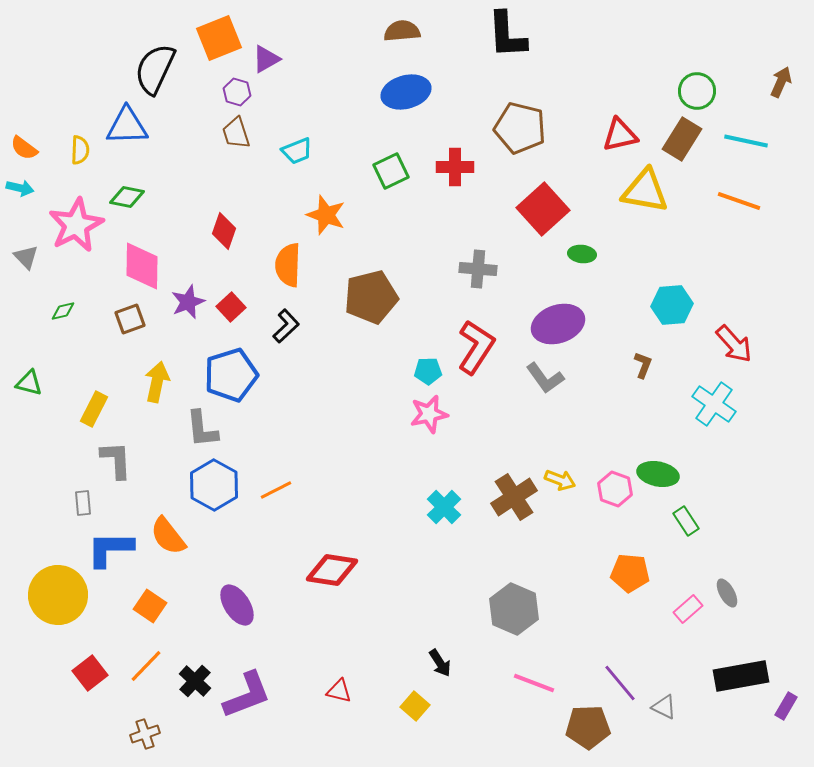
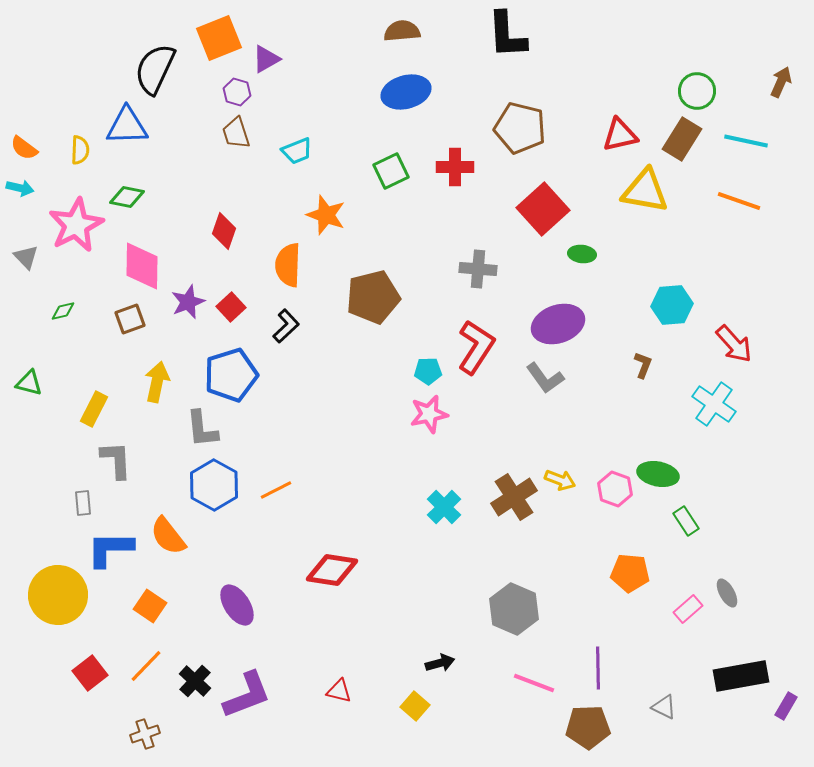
brown pentagon at (371, 297): moved 2 px right
black arrow at (440, 663): rotated 72 degrees counterclockwise
purple line at (620, 683): moved 22 px left, 15 px up; rotated 39 degrees clockwise
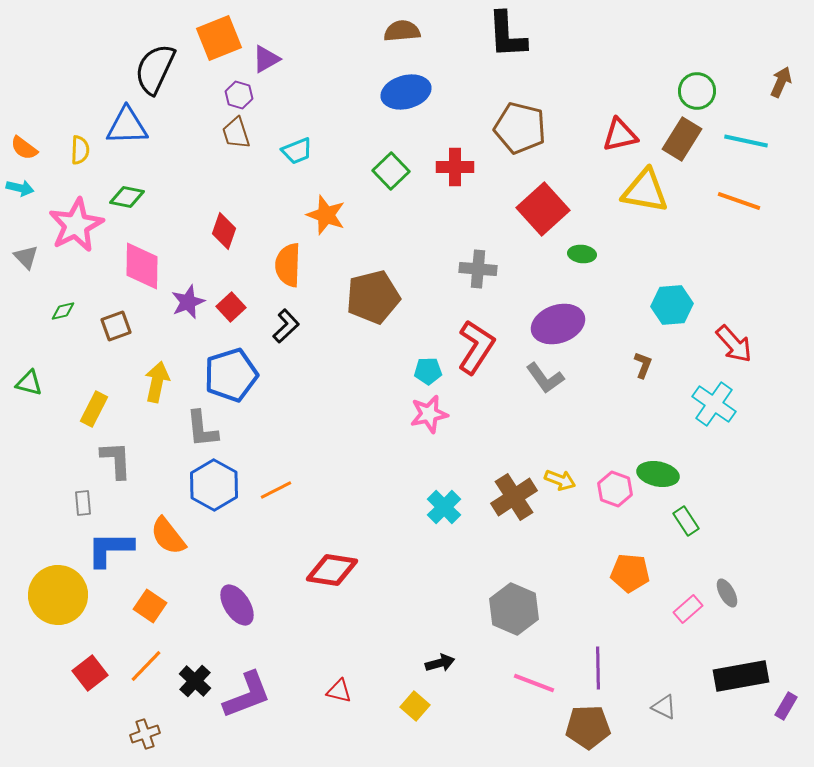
purple hexagon at (237, 92): moved 2 px right, 3 px down
green square at (391, 171): rotated 18 degrees counterclockwise
brown square at (130, 319): moved 14 px left, 7 px down
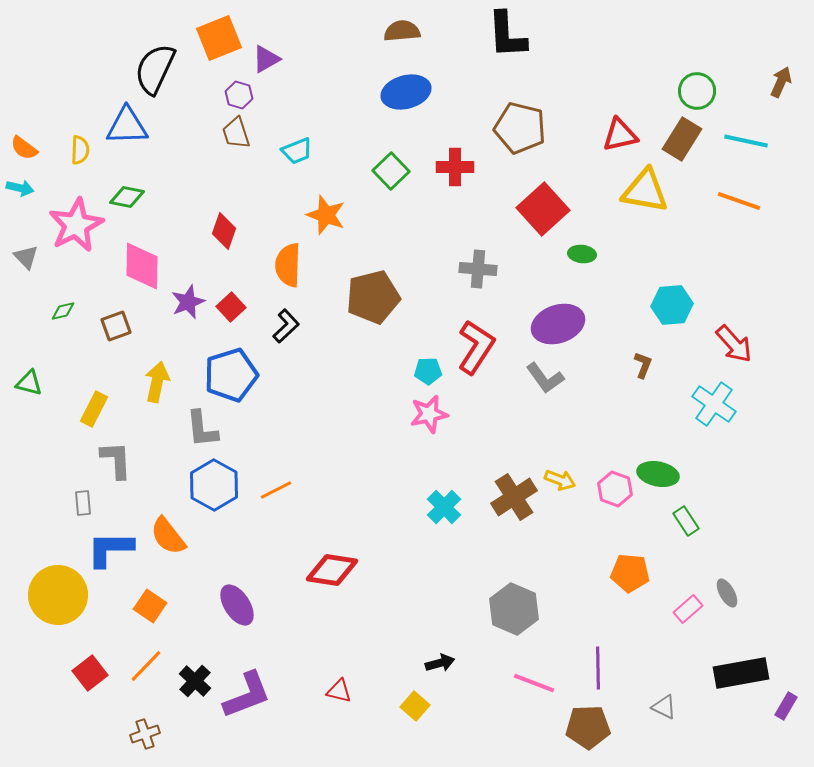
black rectangle at (741, 676): moved 3 px up
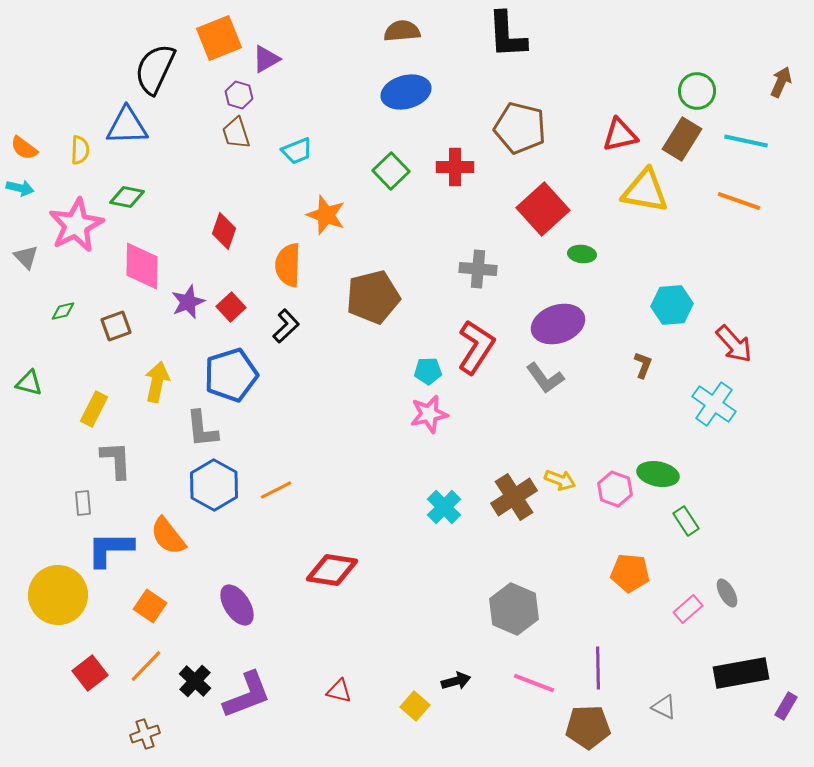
black arrow at (440, 663): moved 16 px right, 18 px down
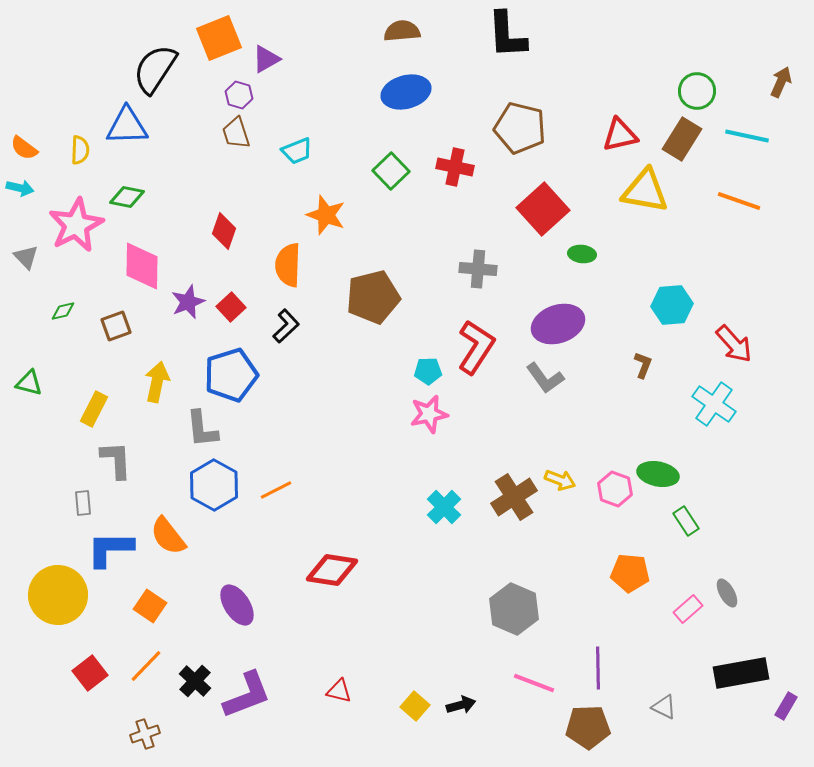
black semicircle at (155, 69): rotated 8 degrees clockwise
cyan line at (746, 141): moved 1 px right, 5 px up
red cross at (455, 167): rotated 12 degrees clockwise
black arrow at (456, 681): moved 5 px right, 24 px down
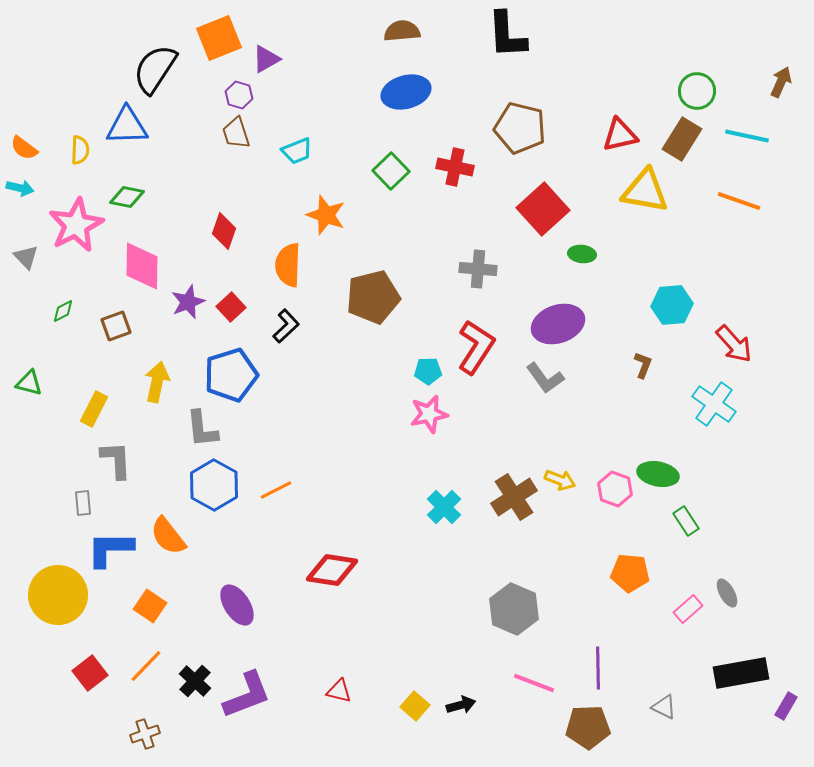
green diamond at (63, 311): rotated 15 degrees counterclockwise
